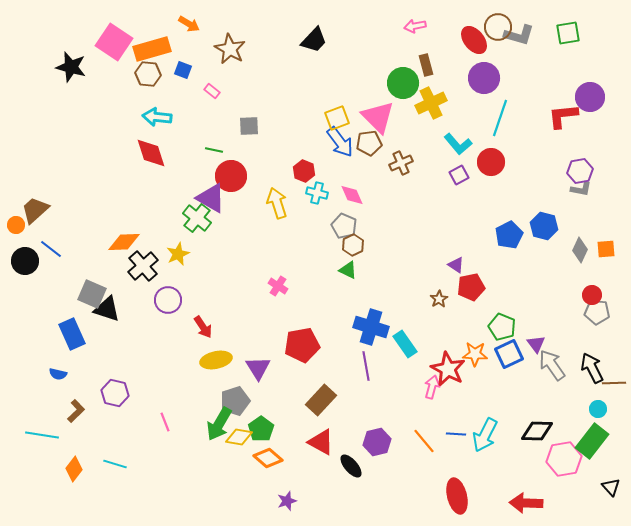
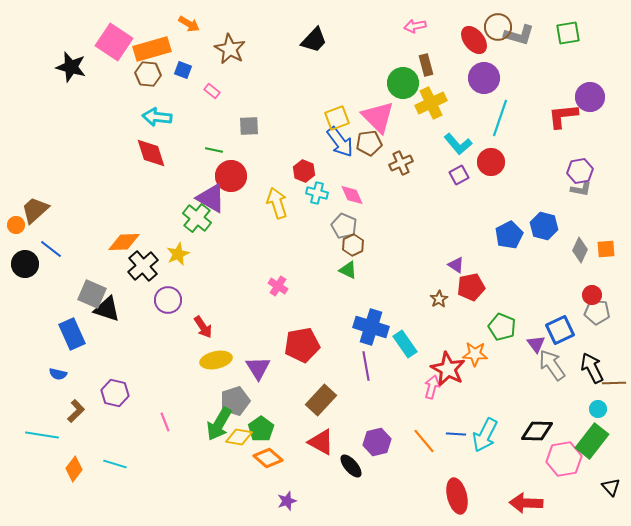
black circle at (25, 261): moved 3 px down
blue square at (509, 354): moved 51 px right, 24 px up
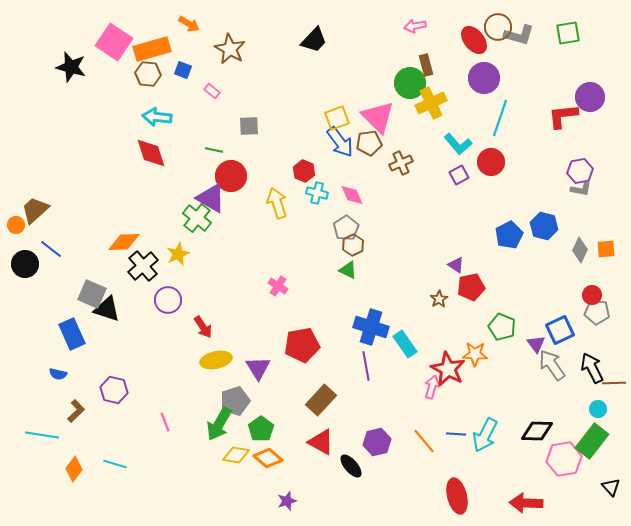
green circle at (403, 83): moved 7 px right
gray pentagon at (344, 226): moved 2 px right, 2 px down; rotated 15 degrees clockwise
purple hexagon at (115, 393): moved 1 px left, 3 px up
yellow diamond at (239, 437): moved 3 px left, 18 px down
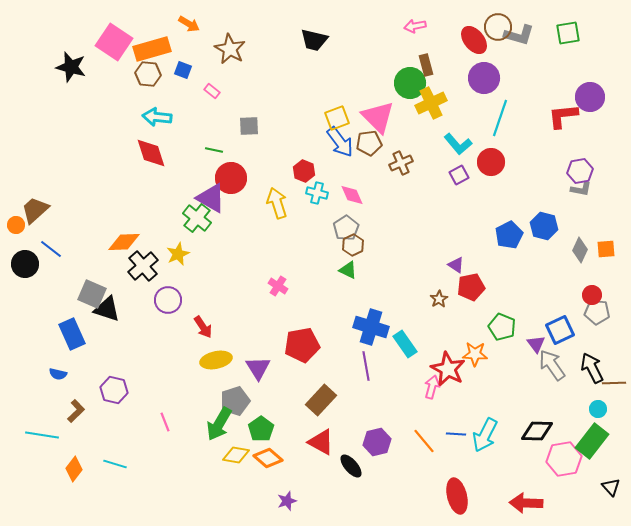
black trapezoid at (314, 40): rotated 60 degrees clockwise
red circle at (231, 176): moved 2 px down
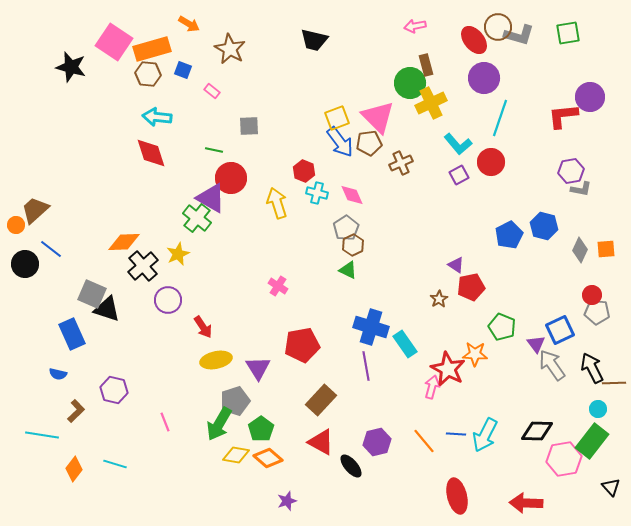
purple hexagon at (580, 171): moved 9 px left
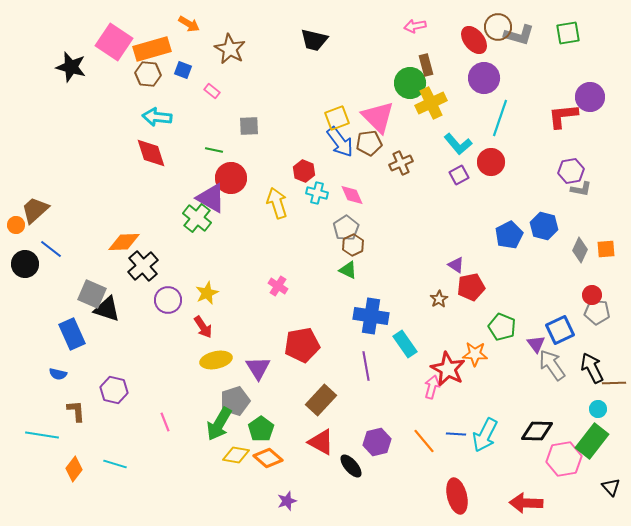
yellow star at (178, 254): moved 29 px right, 39 px down
blue cross at (371, 327): moved 11 px up; rotated 8 degrees counterclockwise
brown L-shape at (76, 411): rotated 50 degrees counterclockwise
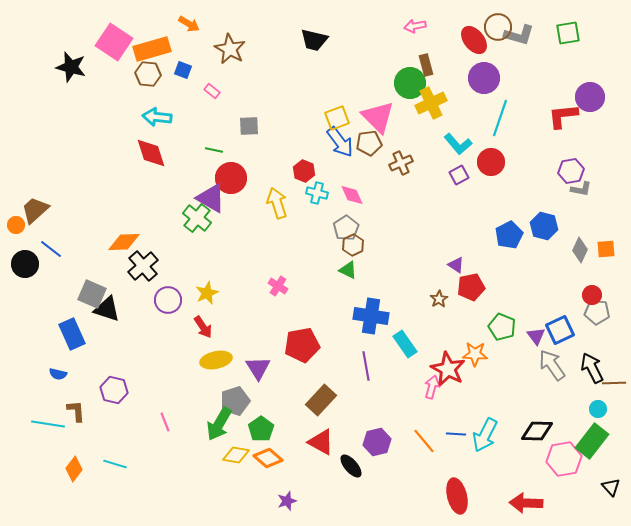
purple triangle at (536, 344): moved 8 px up
cyan line at (42, 435): moved 6 px right, 11 px up
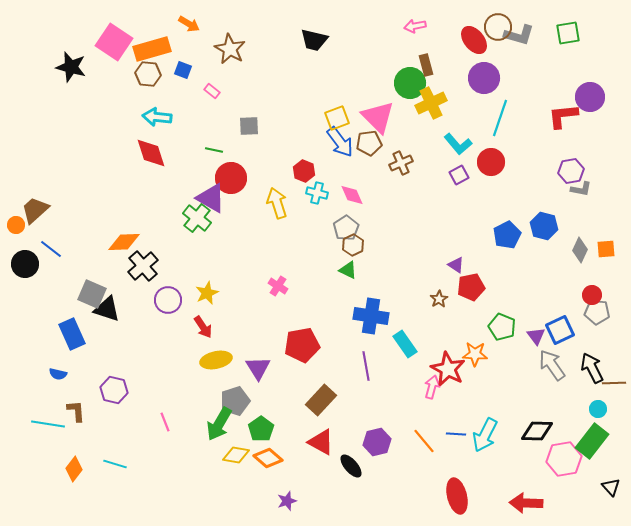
blue pentagon at (509, 235): moved 2 px left
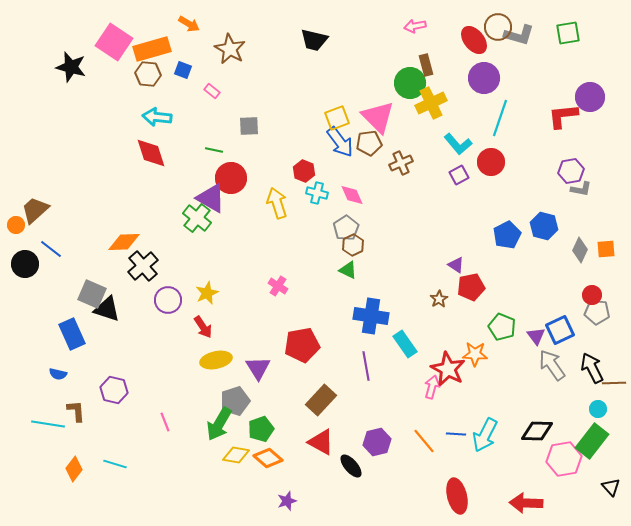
green pentagon at (261, 429): rotated 15 degrees clockwise
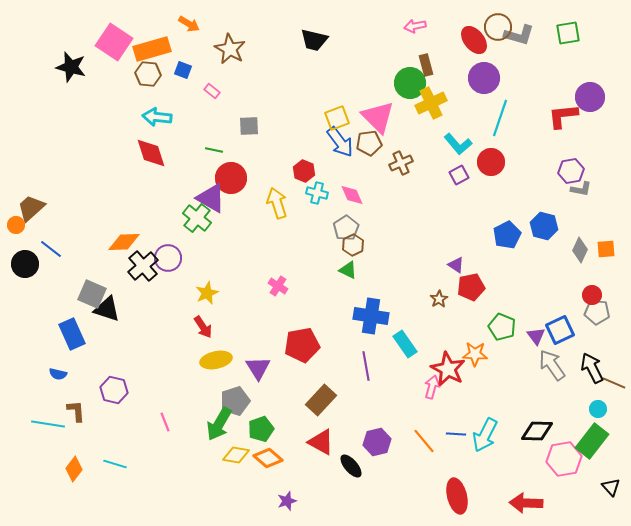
brown trapezoid at (35, 210): moved 4 px left, 2 px up
purple circle at (168, 300): moved 42 px up
brown line at (614, 383): rotated 25 degrees clockwise
